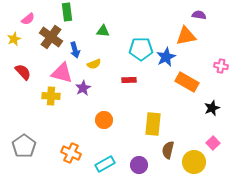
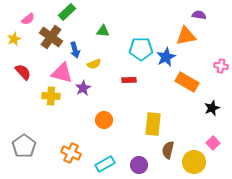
green rectangle: rotated 54 degrees clockwise
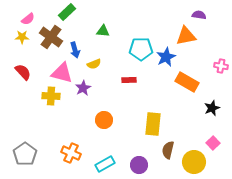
yellow star: moved 8 px right, 2 px up; rotated 24 degrees clockwise
gray pentagon: moved 1 px right, 8 px down
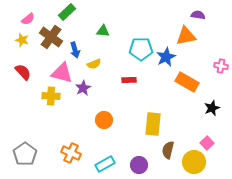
purple semicircle: moved 1 px left
yellow star: moved 3 px down; rotated 16 degrees clockwise
pink square: moved 6 px left
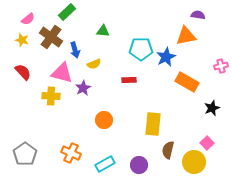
pink cross: rotated 24 degrees counterclockwise
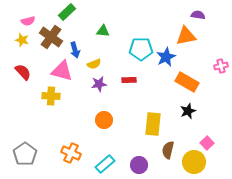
pink semicircle: moved 2 px down; rotated 24 degrees clockwise
pink triangle: moved 2 px up
purple star: moved 16 px right, 4 px up; rotated 21 degrees clockwise
black star: moved 24 px left, 3 px down
cyan rectangle: rotated 12 degrees counterclockwise
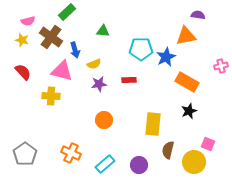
black star: moved 1 px right
pink square: moved 1 px right, 1 px down; rotated 24 degrees counterclockwise
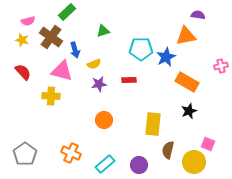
green triangle: rotated 24 degrees counterclockwise
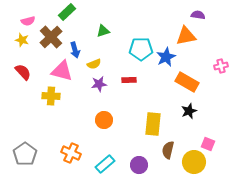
brown cross: rotated 10 degrees clockwise
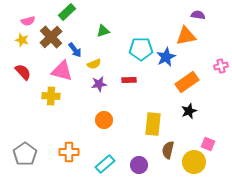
blue arrow: rotated 21 degrees counterclockwise
orange rectangle: rotated 65 degrees counterclockwise
orange cross: moved 2 px left, 1 px up; rotated 24 degrees counterclockwise
